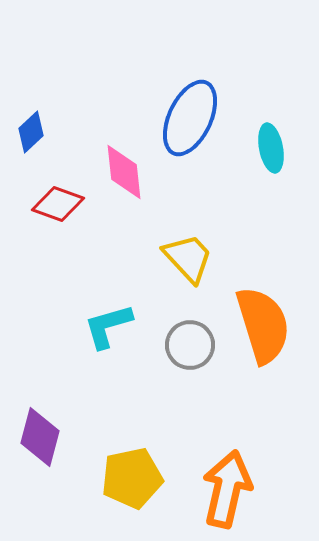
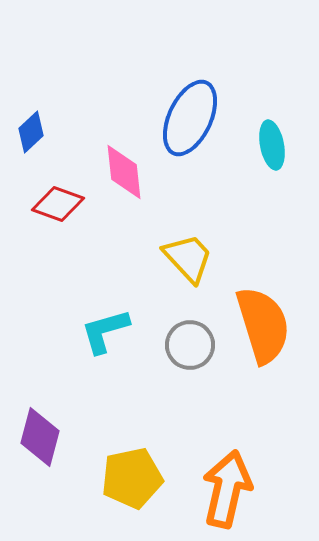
cyan ellipse: moved 1 px right, 3 px up
cyan L-shape: moved 3 px left, 5 px down
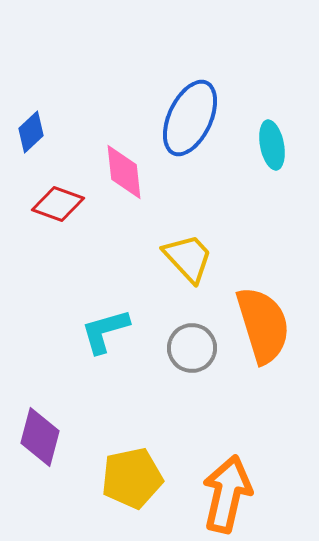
gray circle: moved 2 px right, 3 px down
orange arrow: moved 5 px down
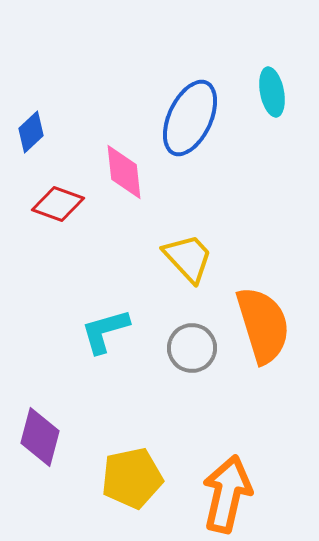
cyan ellipse: moved 53 px up
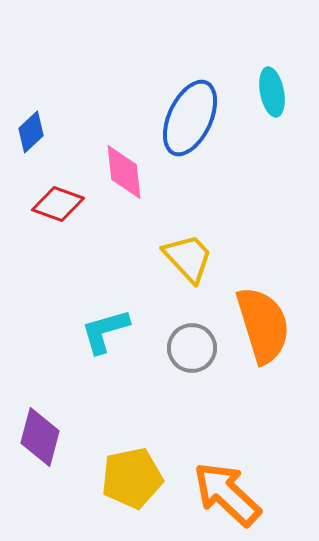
orange arrow: rotated 60 degrees counterclockwise
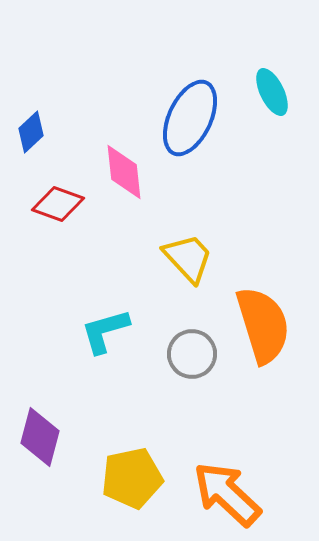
cyan ellipse: rotated 15 degrees counterclockwise
gray circle: moved 6 px down
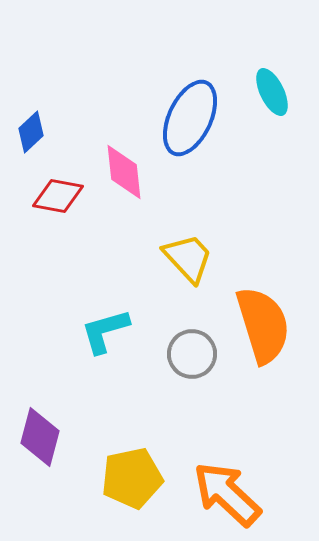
red diamond: moved 8 px up; rotated 9 degrees counterclockwise
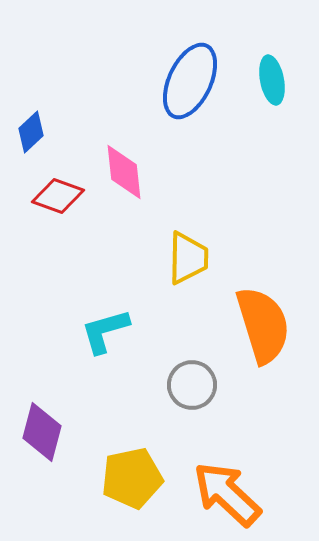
cyan ellipse: moved 12 px up; rotated 15 degrees clockwise
blue ellipse: moved 37 px up
red diamond: rotated 9 degrees clockwise
yellow trapezoid: rotated 44 degrees clockwise
gray circle: moved 31 px down
purple diamond: moved 2 px right, 5 px up
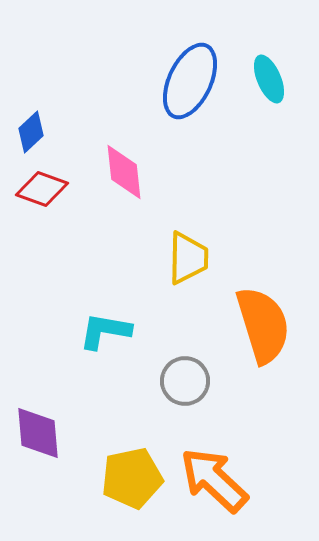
cyan ellipse: moved 3 px left, 1 px up; rotated 12 degrees counterclockwise
red diamond: moved 16 px left, 7 px up
cyan L-shape: rotated 26 degrees clockwise
gray circle: moved 7 px left, 4 px up
purple diamond: moved 4 px left, 1 px down; rotated 20 degrees counterclockwise
orange arrow: moved 13 px left, 14 px up
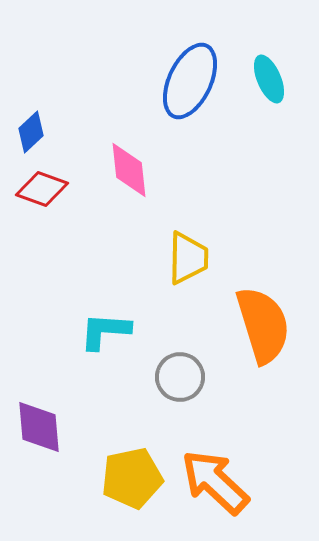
pink diamond: moved 5 px right, 2 px up
cyan L-shape: rotated 6 degrees counterclockwise
gray circle: moved 5 px left, 4 px up
purple diamond: moved 1 px right, 6 px up
orange arrow: moved 1 px right, 2 px down
